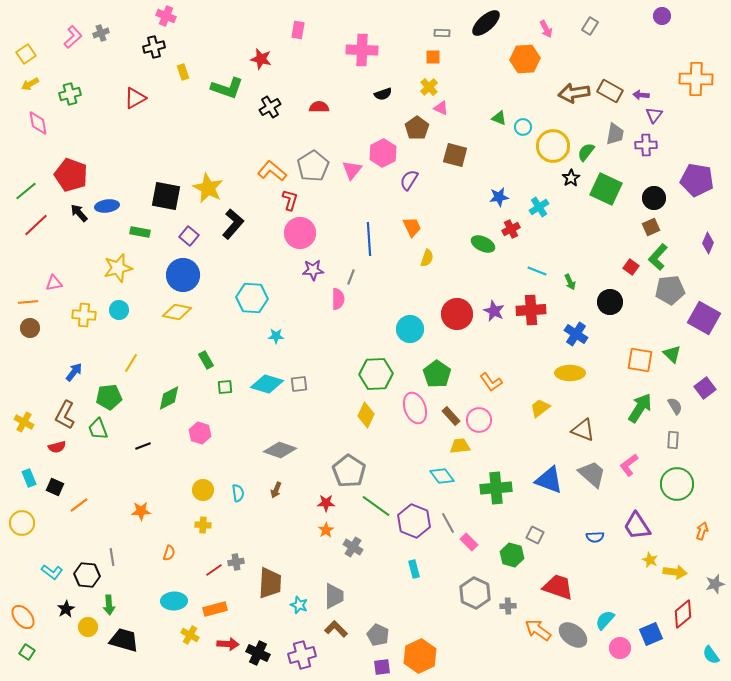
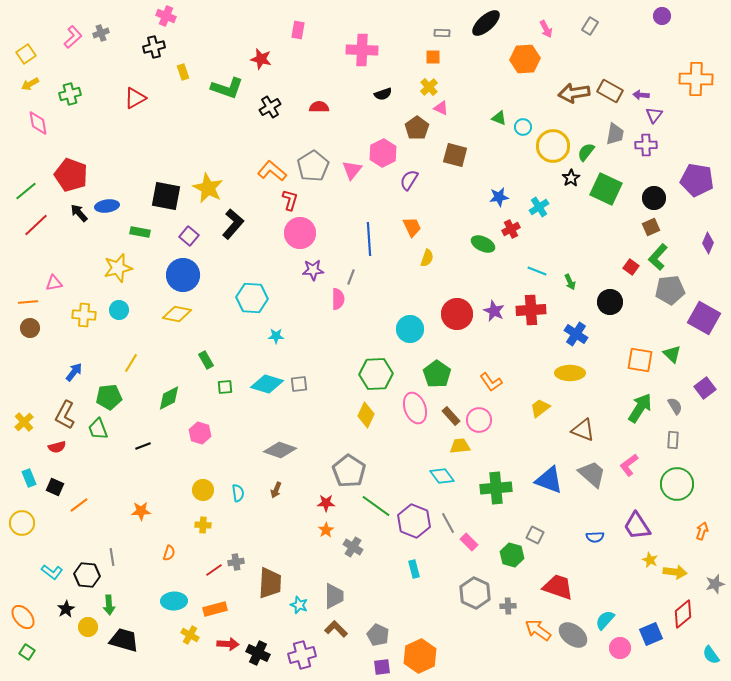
yellow diamond at (177, 312): moved 2 px down
yellow cross at (24, 422): rotated 18 degrees clockwise
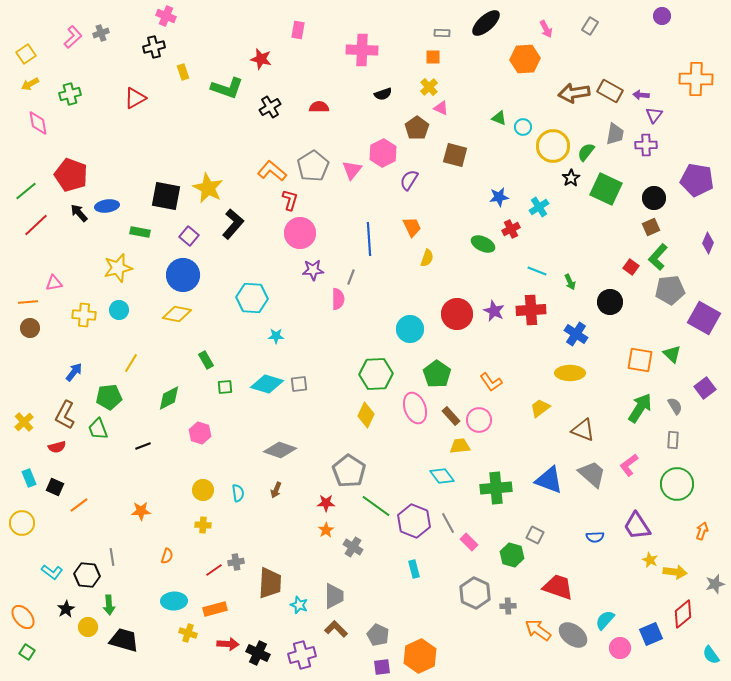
orange semicircle at (169, 553): moved 2 px left, 3 px down
yellow cross at (190, 635): moved 2 px left, 2 px up; rotated 12 degrees counterclockwise
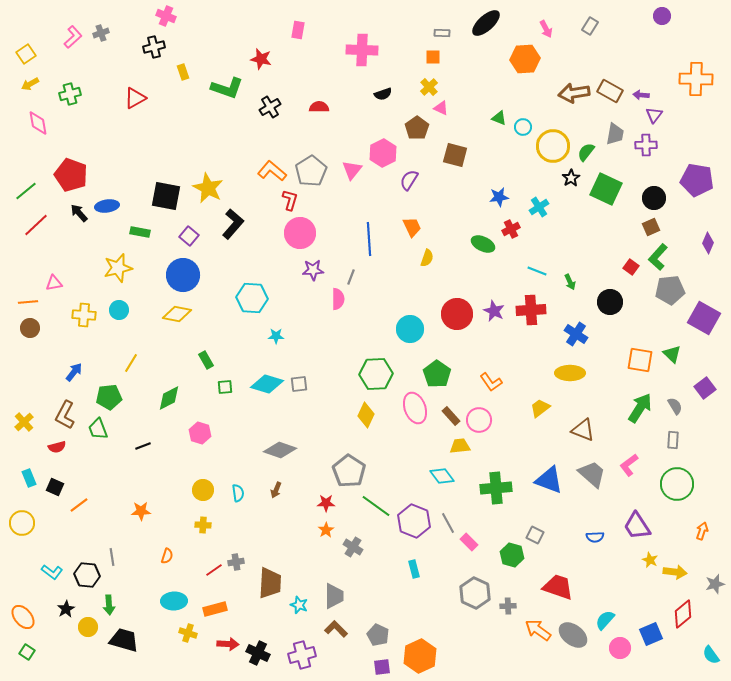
gray pentagon at (313, 166): moved 2 px left, 5 px down
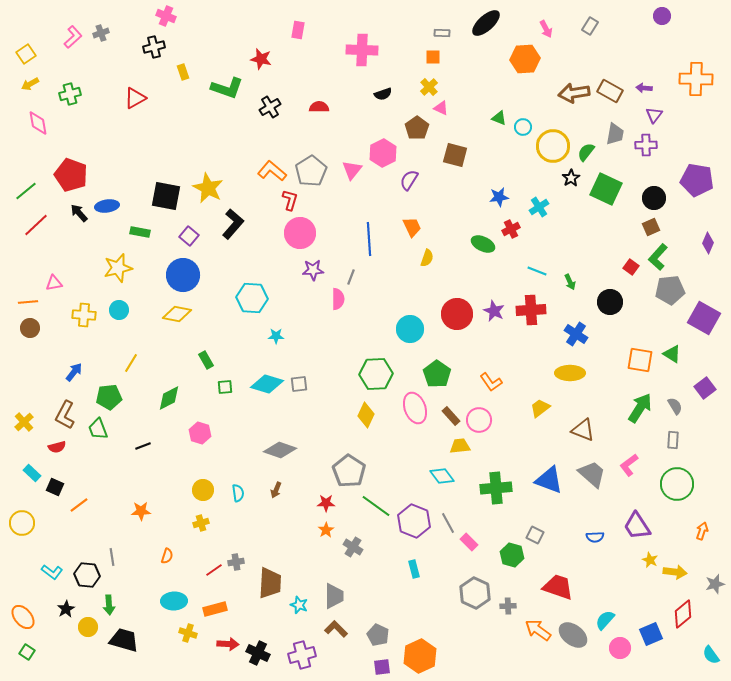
purple arrow at (641, 95): moved 3 px right, 7 px up
green triangle at (672, 354): rotated 12 degrees counterclockwise
cyan rectangle at (29, 478): moved 3 px right, 5 px up; rotated 24 degrees counterclockwise
yellow cross at (203, 525): moved 2 px left, 2 px up; rotated 21 degrees counterclockwise
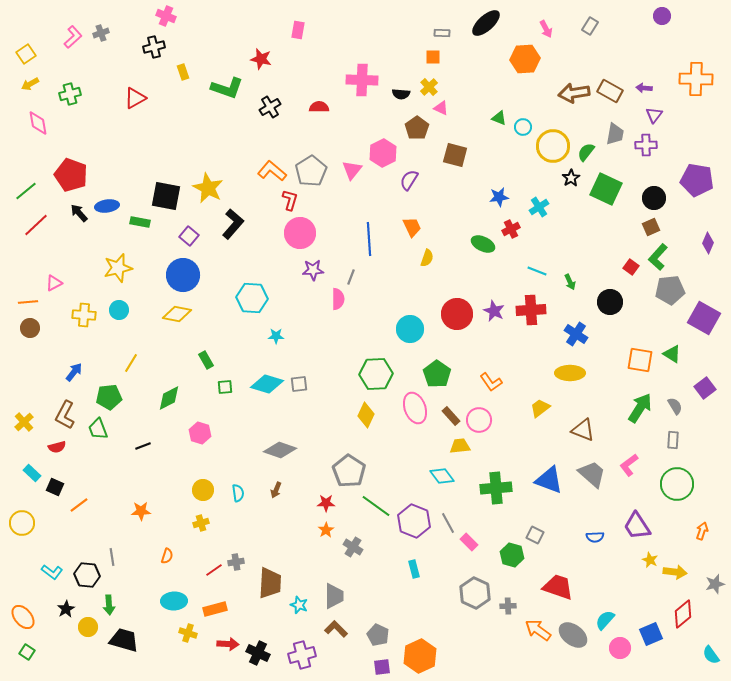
pink cross at (362, 50): moved 30 px down
black semicircle at (383, 94): moved 18 px right; rotated 24 degrees clockwise
green rectangle at (140, 232): moved 10 px up
pink triangle at (54, 283): rotated 18 degrees counterclockwise
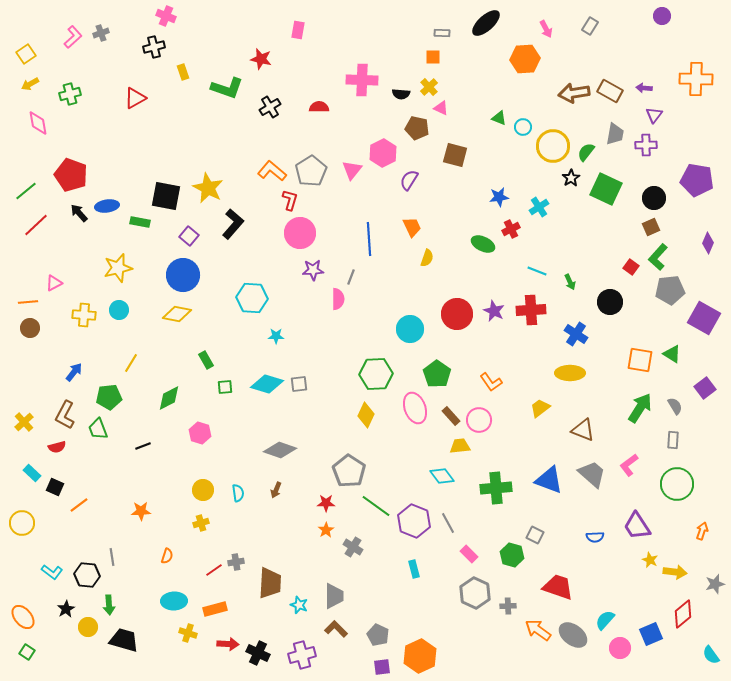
brown pentagon at (417, 128): rotated 25 degrees counterclockwise
pink rectangle at (469, 542): moved 12 px down
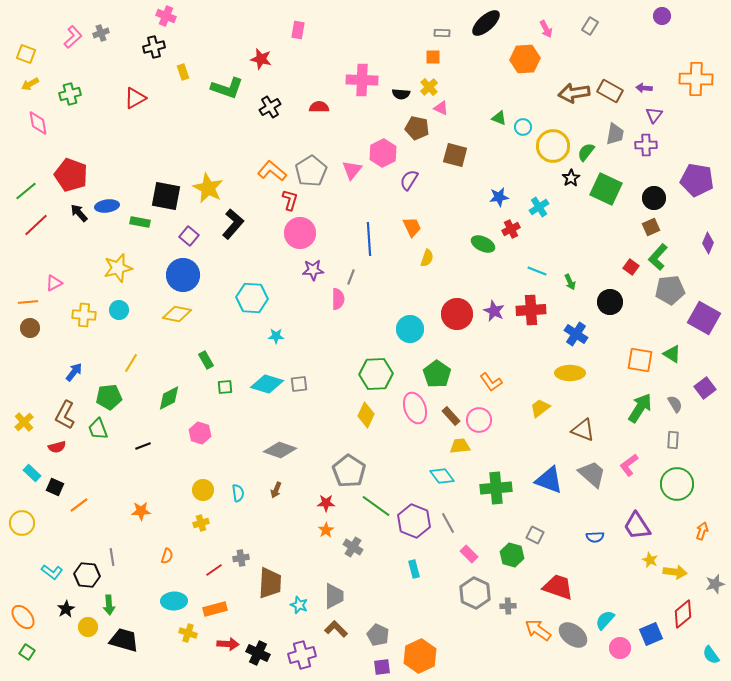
yellow square at (26, 54): rotated 36 degrees counterclockwise
gray semicircle at (675, 406): moved 2 px up
gray cross at (236, 562): moved 5 px right, 4 px up
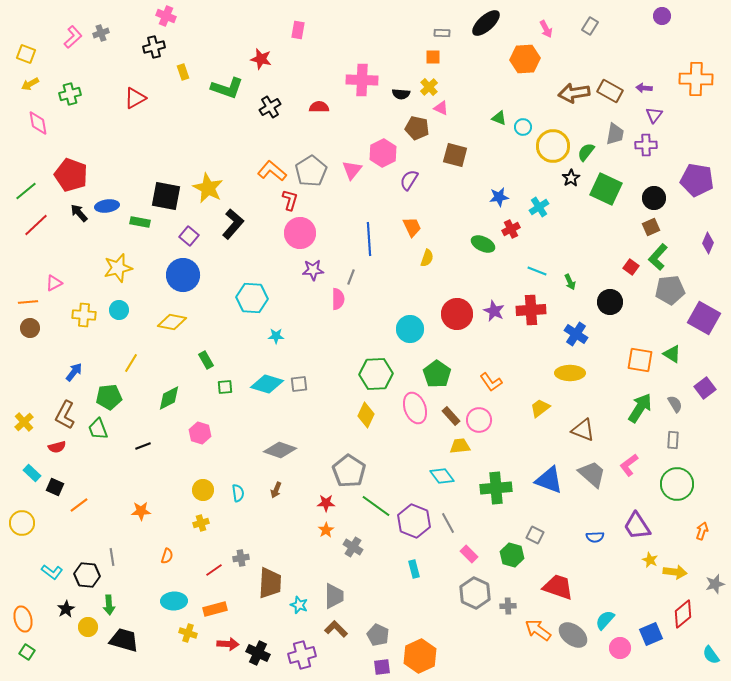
yellow diamond at (177, 314): moved 5 px left, 8 px down
orange ellipse at (23, 617): moved 2 px down; rotated 25 degrees clockwise
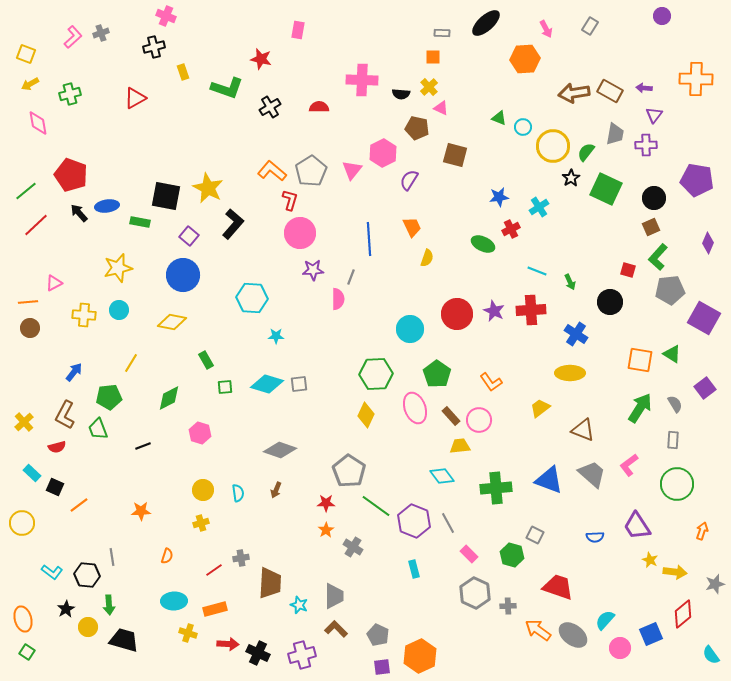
red square at (631, 267): moved 3 px left, 3 px down; rotated 21 degrees counterclockwise
